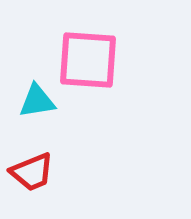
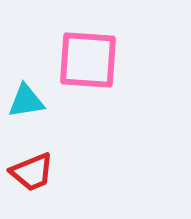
cyan triangle: moved 11 px left
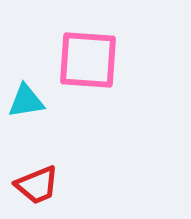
red trapezoid: moved 5 px right, 13 px down
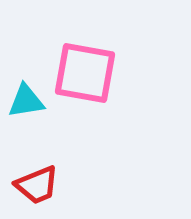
pink square: moved 3 px left, 13 px down; rotated 6 degrees clockwise
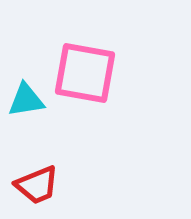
cyan triangle: moved 1 px up
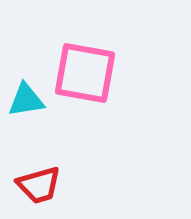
red trapezoid: moved 2 px right; rotated 6 degrees clockwise
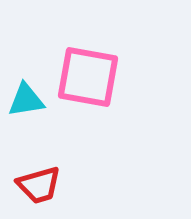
pink square: moved 3 px right, 4 px down
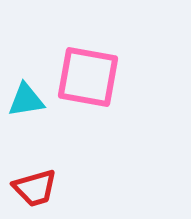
red trapezoid: moved 4 px left, 3 px down
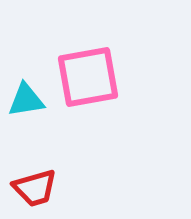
pink square: rotated 20 degrees counterclockwise
